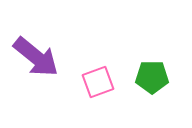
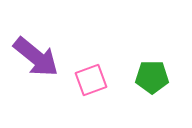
pink square: moved 7 px left, 2 px up
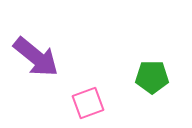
pink square: moved 3 px left, 23 px down
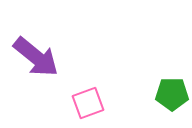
green pentagon: moved 20 px right, 17 px down
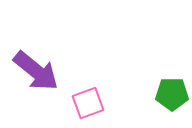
purple arrow: moved 14 px down
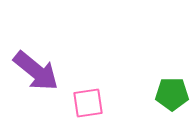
pink square: rotated 12 degrees clockwise
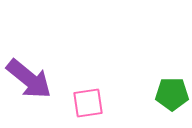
purple arrow: moved 7 px left, 8 px down
